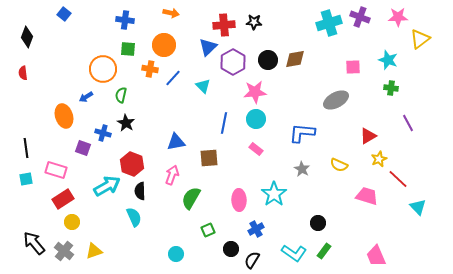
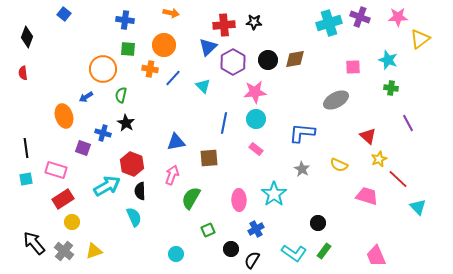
red triangle at (368, 136): rotated 48 degrees counterclockwise
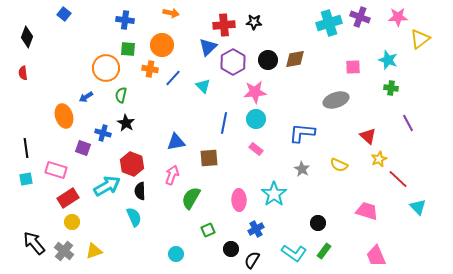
orange circle at (164, 45): moved 2 px left
orange circle at (103, 69): moved 3 px right, 1 px up
gray ellipse at (336, 100): rotated 10 degrees clockwise
pink trapezoid at (367, 196): moved 15 px down
red rectangle at (63, 199): moved 5 px right, 1 px up
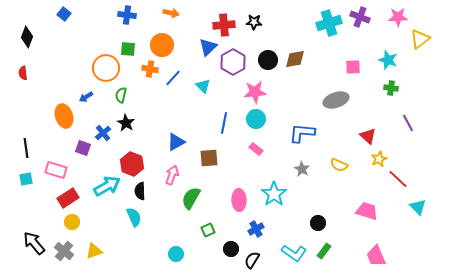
blue cross at (125, 20): moved 2 px right, 5 px up
blue cross at (103, 133): rotated 35 degrees clockwise
blue triangle at (176, 142): rotated 18 degrees counterclockwise
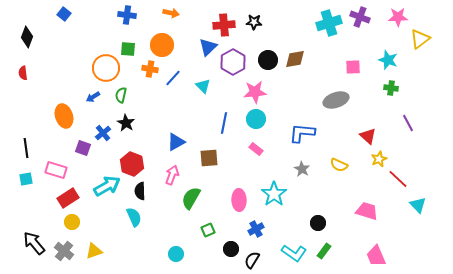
blue arrow at (86, 97): moved 7 px right
cyan triangle at (418, 207): moved 2 px up
